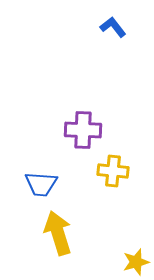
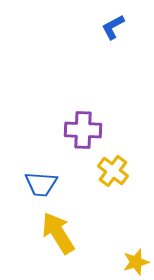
blue L-shape: rotated 80 degrees counterclockwise
yellow cross: rotated 32 degrees clockwise
yellow arrow: rotated 15 degrees counterclockwise
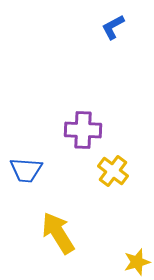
blue trapezoid: moved 15 px left, 14 px up
yellow star: moved 1 px right
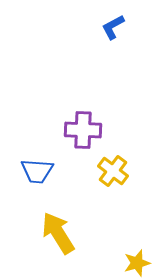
blue trapezoid: moved 11 px right, 1 px down
yellow star: moved 1 px down
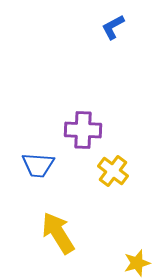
blue trapezoid: moved 1 px right, 6 px up
